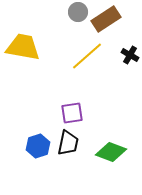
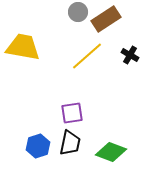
black trapezoid: moved 2 px right
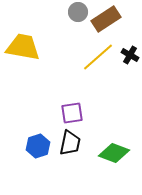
yellow line: moved 11 px right, 1 px down
green diamond: moved 3 px right, 1 px down
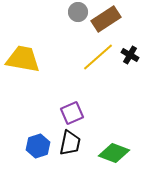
yellow trapezoid: moved 12 px down
purple square: rotated 15 degrees counterclockwise
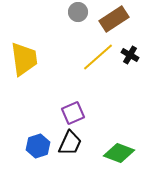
brown rectangle: moved 8 px right
yellow trapezoid: moved 1 px right; rotated 72 degrees clockwise
purple square: moved 1 px right
black trapezoid: rotated 12 degrees clockwise
green diamond: moved 5 px right
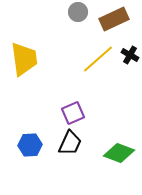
brown rectangle: rotated 8 degrees clockwise
yellow line: moved 2 px down
blue hexagon: moved 8 px left, 1 px up; rotated 15 degrees clockwise
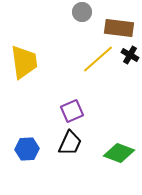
gray circle: moved 4 px right
brown rectangle: moved 5 px right, 9 px down; rotated 32 degrees clockwise
yellow trapezoid: moved 3 px down
purple square: moved 1 px left, 2 px up
blue hexagon: moved 3 px left, 4 px down
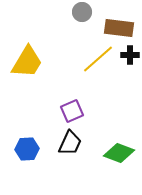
black cross: rotated 30 degrees counterclockwise
yellow trapezoid: moved 3 px right; rotated 39 degrees clockwise
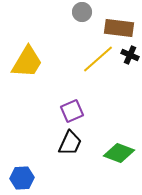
black cross: rotated 24 degrees clockwise
blue hexagon: moved 5 px left, 29 px down
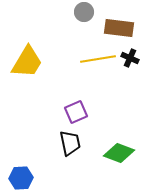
gray circle: moved 2 px right
black cross: moved 3 px down
yellow line: rotated 32 degrees clockwise
purple square: moved 4 px right, 1 px down
black trapezoid: rotated 36 degrees counterclockwise
blue hexagon: moved 1 px left
